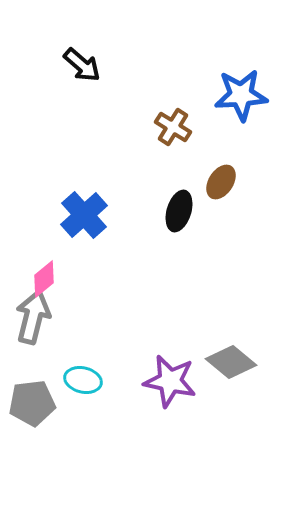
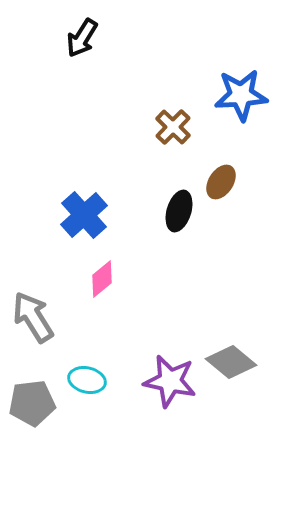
black arrow: moved 27 px up; rotated 81 degrees clockwise
brown cross: rotated 12 degrees clockwise
pink diamond: moved 58 px right
gray arrow: rotated 46 degrees counterclockwise
cyan ellipse: moved 4 px right
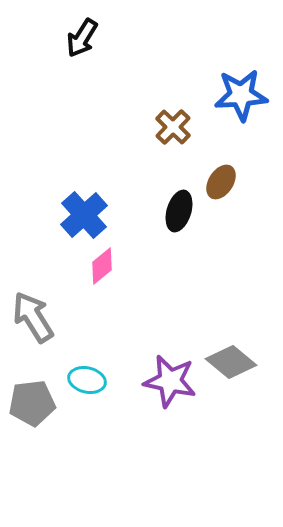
pink diamond: moved 13 px up
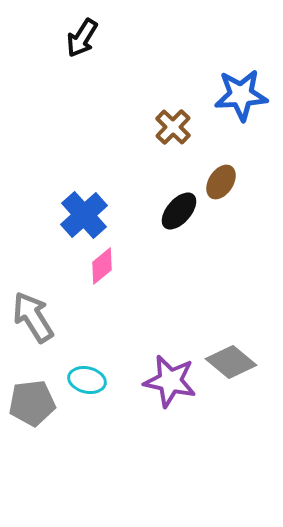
black ellipse: rotated 24 degrees clockwise
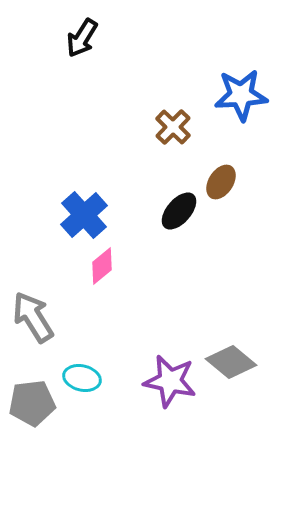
cyan ellipse: moved 5 px left, 2 px up
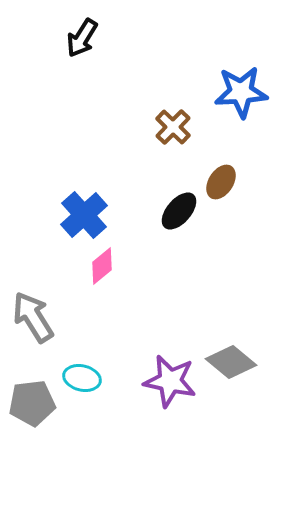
blue star: moved 3 px up
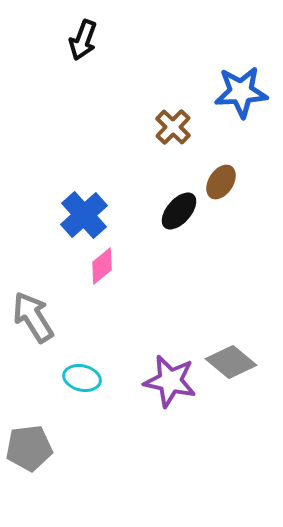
black arrow: moved 1 px right, 2 px down; rotated 12 degrees counterclockwise
gray pentagon: moved 3 px left, 45 px down
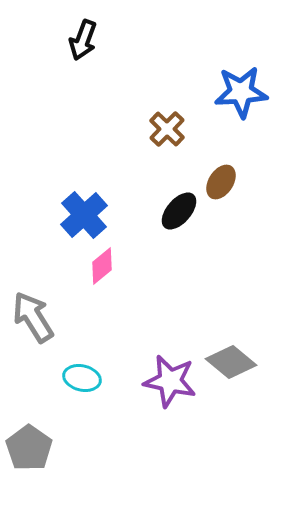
brown cross: moved 6 px left, 2 px down
gray pentagon: rotated 30 degrees counterclockwise
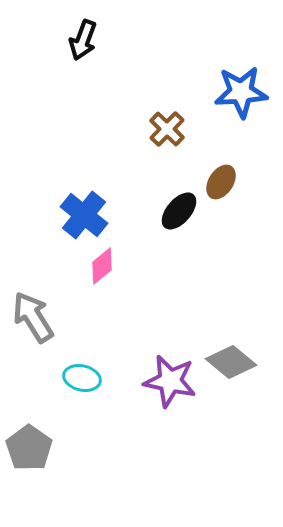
blue cross: rotated 9 degrees counterclockwise
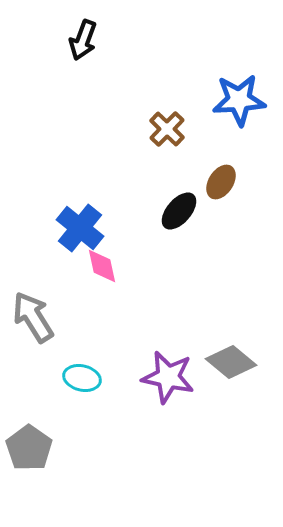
blue star: moved 2 px left, 8 px down
blue cross: moved 4 px left, 13 px down
pink diamond: rotated 63 degrees counterclockwise
purple star: moved 2 px left, 4 px up
